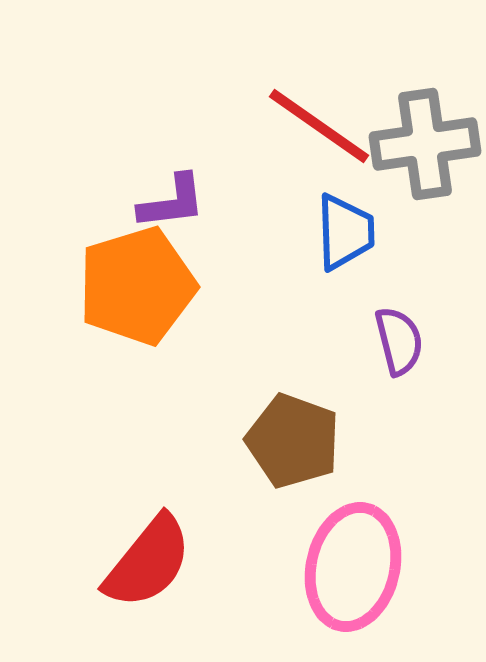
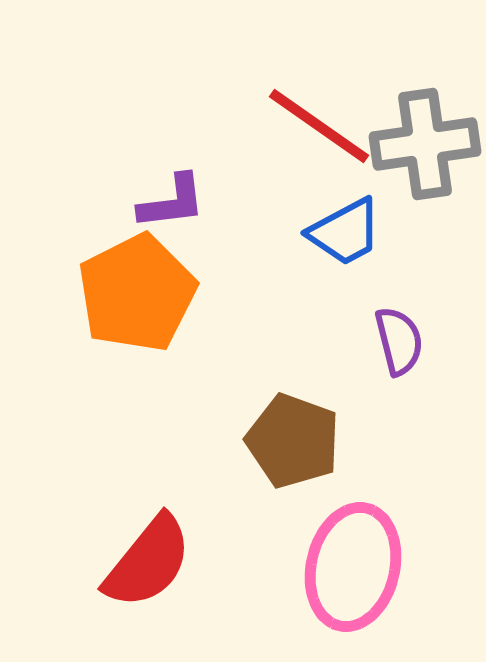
blue trapezoid: rotated 64 degrees clockwise
orange pentagon: moved 7 px down; rotated 10 degrees counterclockwise
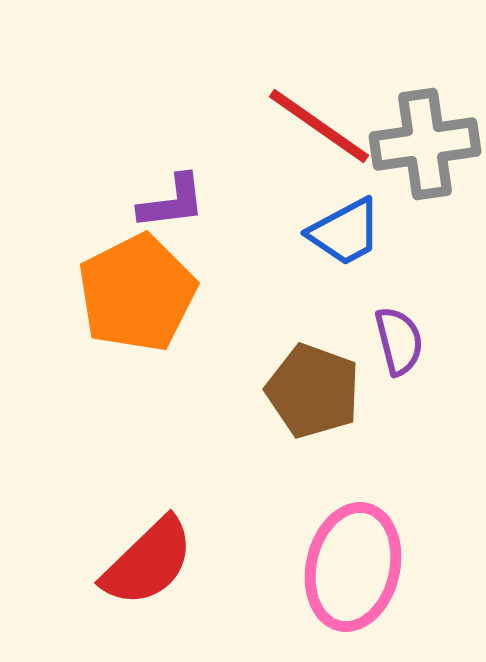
brown pentagon: moved 20 px right, 50 px up
red semicircle: rotated 7 degrees clockwise
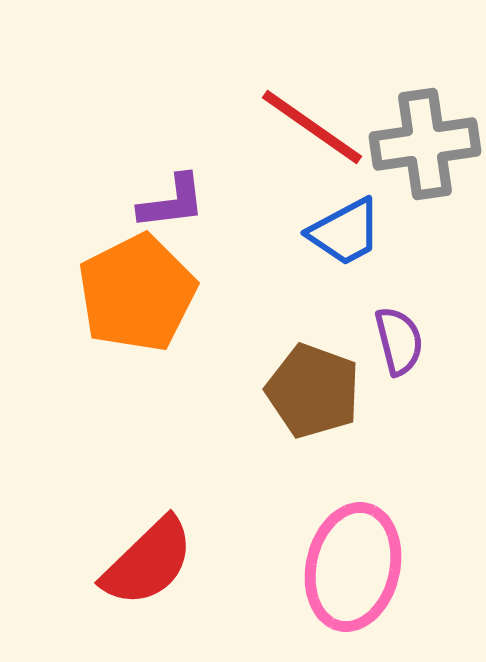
red line: moved 7 px left, 1 px down
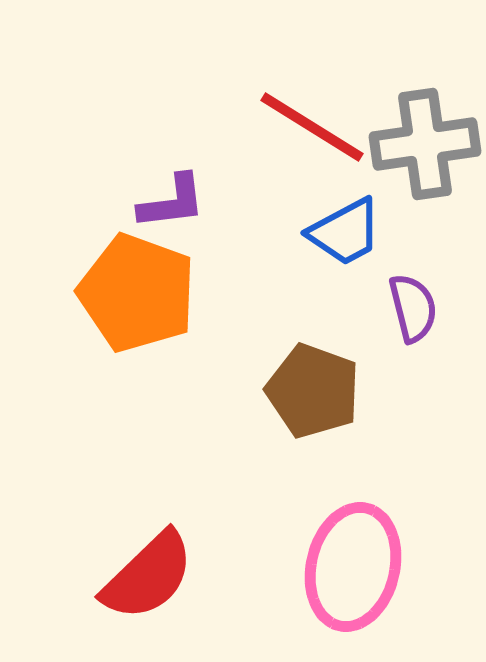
red line: rotated 3 degrees counterclockwise
orange pentagon: rotated 25 degrees counterclockwise
purple semicircle: moved 14 px right, 33 px up
red semicircle: moved 14 px down
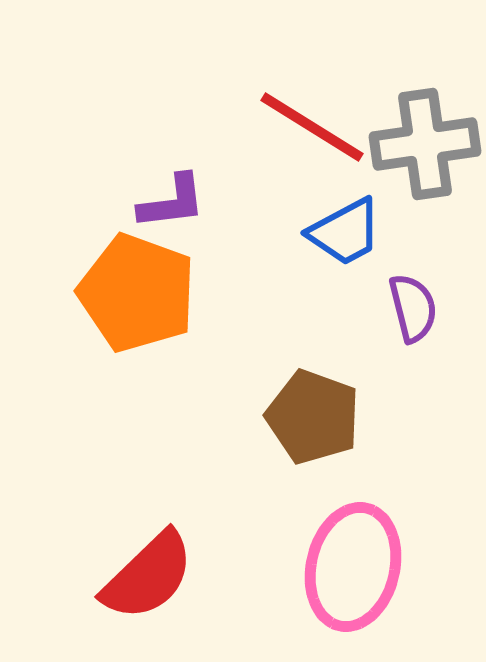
brown pentagon: moved 26 px down
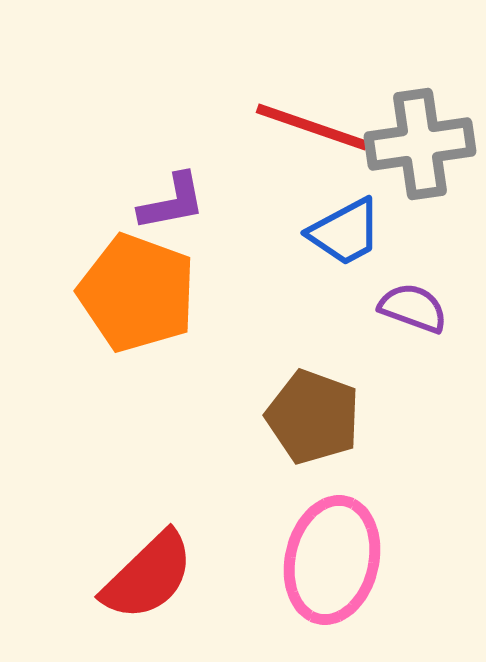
red line: rotated 13 degrees counterclockwise
gray cross: moved 5 px left
purple L-shape: rotated 4 degrees counterclockwise
purple semicircle: rotated 56 degrees counterclockwise
pink ellipse: moved 21 px left, 7 px up
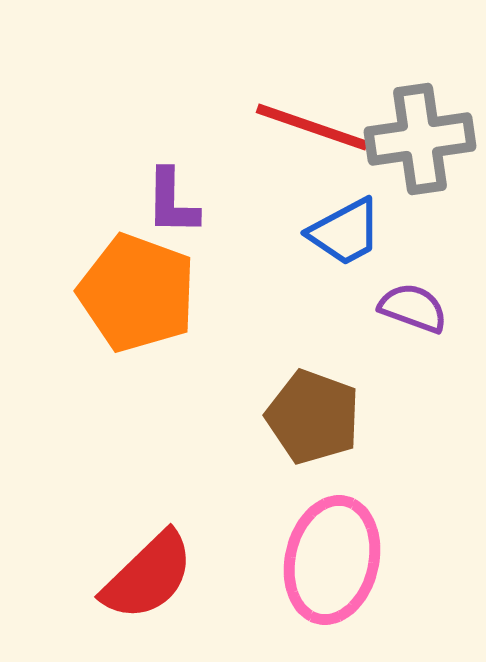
gray cross: moved 5 px up
purple L-shape: rotated 102 degrees clockwise
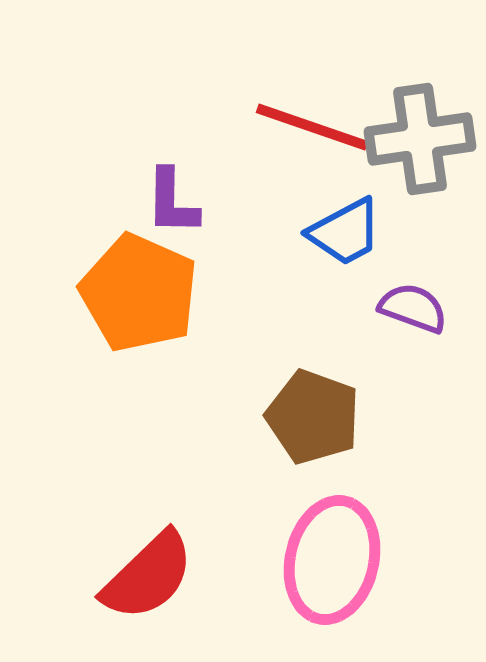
orange pentagon: moved 2 px right; rotated 4 degrees clockwise
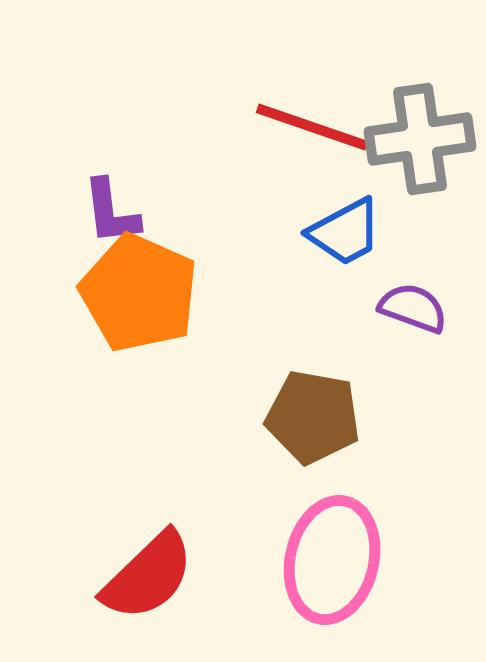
purple L-shape: moved 61 px left, 10 px down; rotated 8 degrees counterclockwise
brown pentagon: rotated 10 degrees counterclockwise
